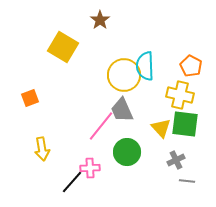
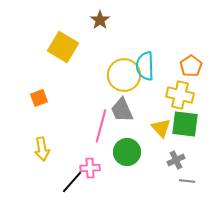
orange pentagon: rotated 10 degrees clockwise
orange square: moved 9 px right
pink line: rotated 24 degrees counterclockwise
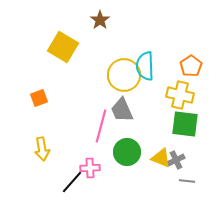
yellow triangle: moved 30 px down; rotated 25 degrees counterclockwise
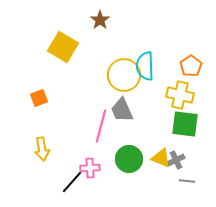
green circle: moved 2 px right, 7 px down
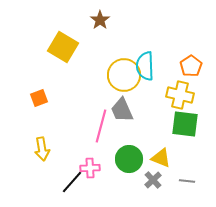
gray cross: moved 23 px left, 20 px down; rotated 18 degrees counterclockwise
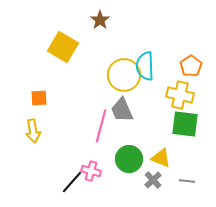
orange square: rotated 18 degrees clockwise
yellow arrow: moved 9 px left, 18 px up
pink cross: moved 1 px right, 3 px down; rotated 18 degrees clockwise
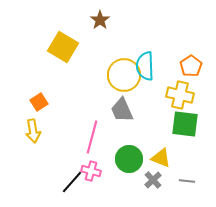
orange square: moved 4 px down; rotated 30 degrees counterclockwise
pink line: moved 9 px left, 11 px down
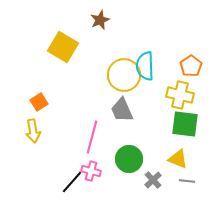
brown star: rotated 12 degrees clockwise
yellow triangle: moved 17 px right, 1 px down
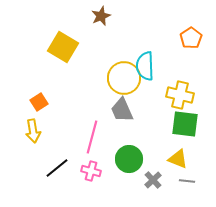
brown star: moved 1 px right, 4 px up
orange pentagon: moved 28 px up
yellow circle: moved 3 px down
black line: moved 15 px left, 14 px up; rotated 10 degrees clockwise
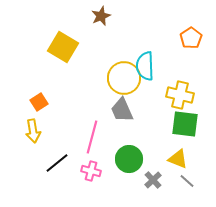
black line: moved 5 px up
gray line: rotated 35 degrees clockwise
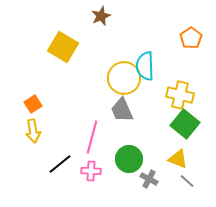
orange square: moved 6 px left, 2 px down
green square: rotated 32 degrees clockwise
black line: moved 3 px right, 1 px down
pink cross: rotated 12 degrees counterclockwise
gray cross: moved 4 px left, 1 px up; rotated 18 degrees counterclockwise
